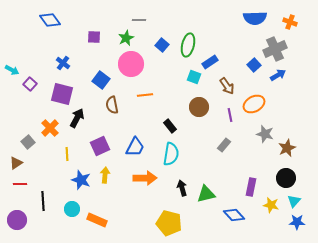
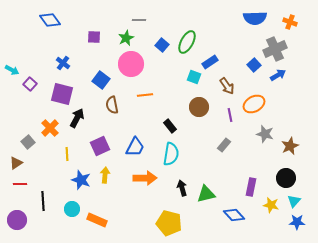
green ellipse at (188, 45): moved 1 px left, 3 px up; rotated 15 degrees clockwise
brown star at (287, 148): moved 3 px right, 2 px up
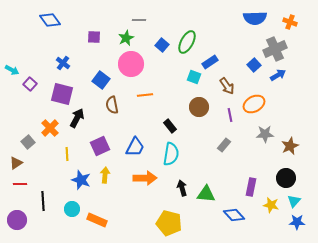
gray star at (265, 134): rotated 18 degrees counterclockwise
green triangle at (206, 194): rotated 18 degrees clockwise
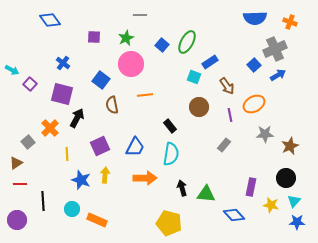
gray line at (139, 20): moved 1 px right, 5 px up
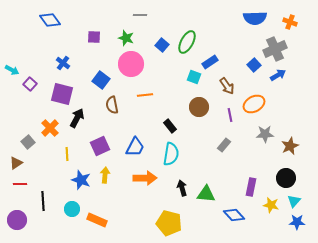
green star at (126, 38): rotated 28 degrees counterclockwise
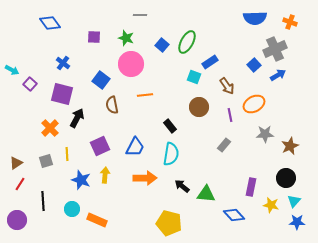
blue diamond at (50, 20): moved 3 px down
gray square at (28, 142): moved 18 px right, 19 px down; rotated 24 degrees clockwise
red line at (20, 184): rotated 56 degrees counterclockwise
black arrow at (182, 188): moved 2 px up; rotated 35 degrees counterclockwise
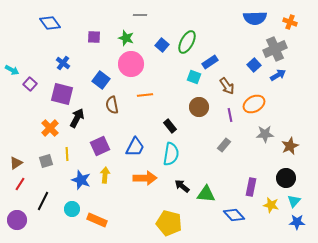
black line at (43, 201): rotated 30 degrees clockwise
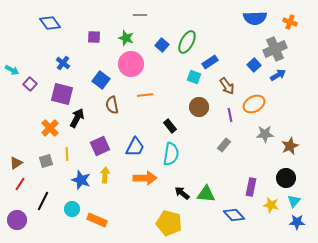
black arrow at (182, 186): moved 7 px down
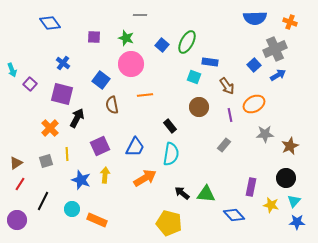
blue rectangle at (210, 62): rotated 42 degrees clockwise
cyan arrow at (12, 70): rotated 40 degrees clockwise
orange arrow at (145, 178): rotated 30 degrees counterclockwise
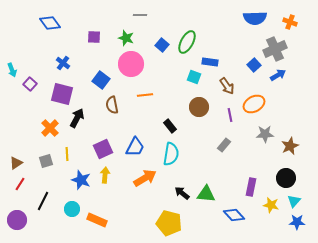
purple square at (100, 146): moved 3 px right, 3 px down
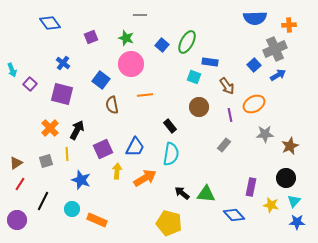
orange cross at (290, 22): moved 1 px left, 3 px down; rotated 24 degrees counterclockwise
purple square at (94, 37): moved 3 px left; rotated 24 degrees counterclockwise
black arrow at (77, 118): moved 12 px down
yellow arrow at (105, 175): moved 12 px right, 4 px up
